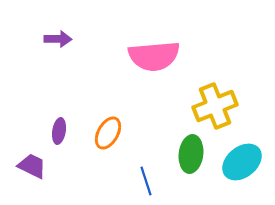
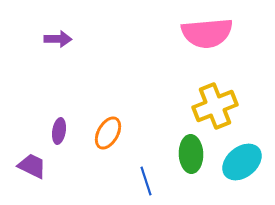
pink semicircle: moved 53 px right, 23 px up
green ellipse: rotated 9 degrees counterclockwise
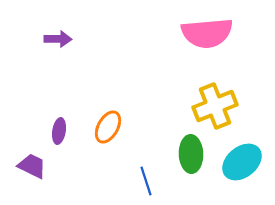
orange ellipse: moved 6 px up
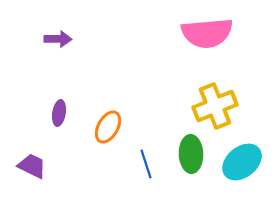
purple ellipse: moved 18 px up
blue line: moved 17 px up
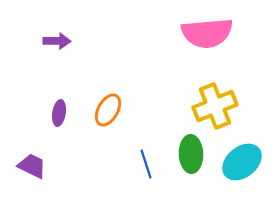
purple arrow: moved 1 px left, 2 px down
orange ellipse: moved 17 px up
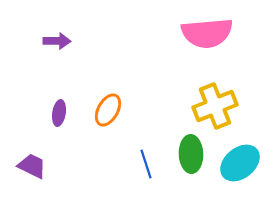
cyan ellipse: moved 2 px left, 1 px down
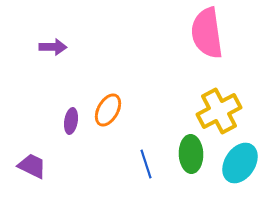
pink semicircle: rotated 87 degrees clockwise
purple arrow: moved 4 px left, 6 px down
yellow cross: moved 4 px right, 5 px down; rotated 6 degrees counterclockwise
purple ellipse: moved 12 px right, 8 px down
cyan ellipse: rotated 18 degrees counterclockwise
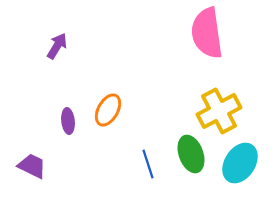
purple arrow: moved 4 px right, 1 px up; rotated 60 degrees counterclockwise
purple ellipse: moved 3 px left; rotated 15 degrees counterclockwise
green ellipse: rotated 18 degrees counterclockwise
blue line: moved 2 px right
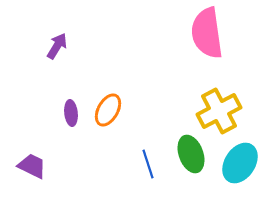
purple ellipse: moved 3 px right, 8 px up
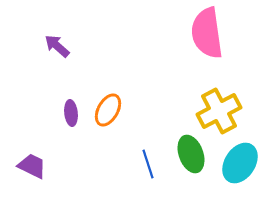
purple arrow: rotated 80 degrees counterclockwise
